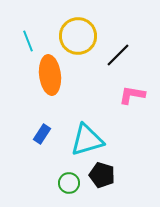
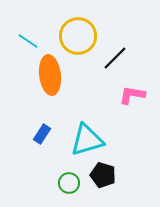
cyan line: rotated 35 degrees counterclockwise
black line: moved 3 px left, 3 px down
black pentagon: moved 1 px right
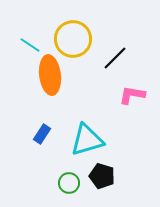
yellow circle: moved 5 px left, 3 px down
cyan line: moved 2 px right, 4 px down
black pentagon: moved 1 px left, 1 px down
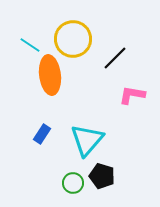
cyan triangle: rotated 33 degrees counterclockwise
green circle: moved 4 px right
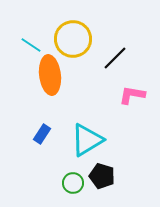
cyan line: moved 1 px right
cyan triangle: rotated 18 degrees clockwise
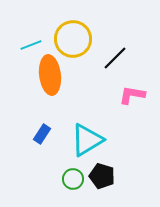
cyan line: rotated 55 degrees counterclockwise
green circle: moved 4 px up
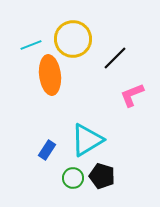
pink L-shape: rotated 32 degrees counterclockwise
blue rectangle: moved 5 px right, 16 px down
green circle: moved 1 px up
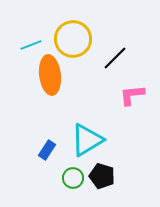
pink L-shape: rotated 16 degrees clockwise
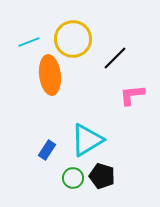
cyan line: moved 2 px left, 3 px up
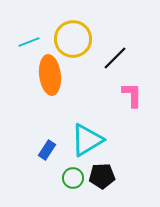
pink L-shape: rotated 96 degrees clockwise
black pentagon: rotated 20 degrees counterclockwise
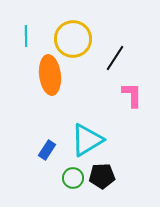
cyan line: moved 3 px left, 6 px up; rotated 70 degrees counterclockwise
black line: rotated 12 degrees counterclockwise
